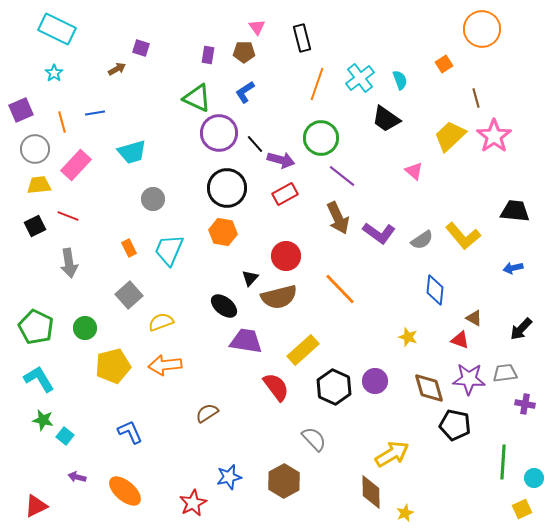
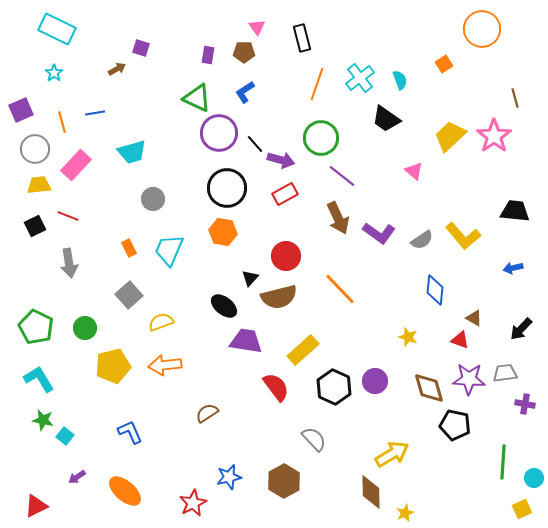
brown line at (476, 98): moved 39 px right
purple arrow at (77, 477): rotated 48 degrees counterclockwise
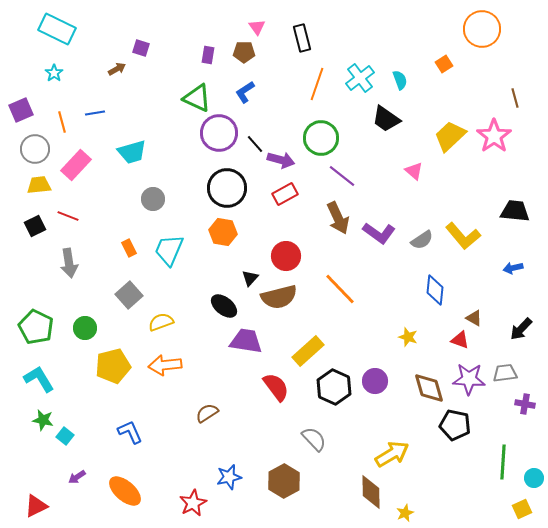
yellow rectangle at (303, 350): moved 5 px right, 1 px down
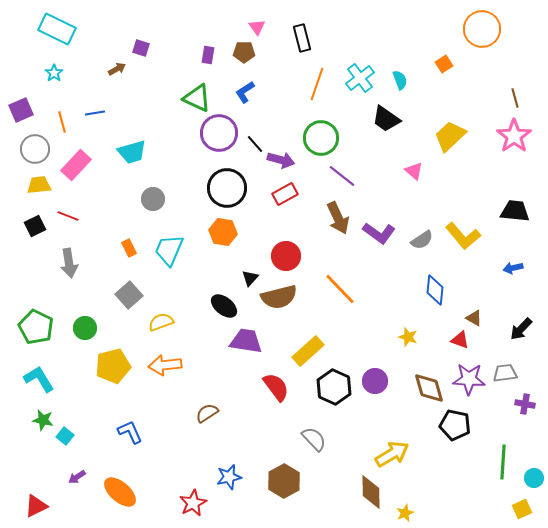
pink star at (494, 136): moved 20 px right
orange ellipse at (125, 491): moved 5 px left, 1 px down
